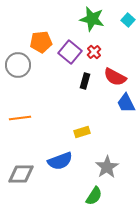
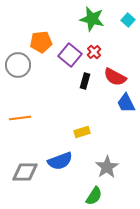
purple square: moved 3 px down
gray diamond: moved 4 px right, 2 px up
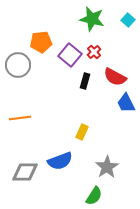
yellow rectangle: rotated 49 degrees counterclockwise
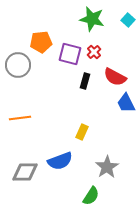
purple square: moved 1 px up; rotated 25 degrees counterclockwise
green semicircle: moved 3 px left
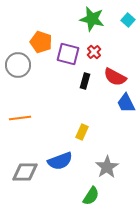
orange pentagon: rotated 25 degrees clockwise
purple square: moved 2 px left
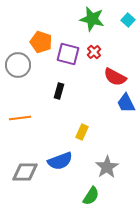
black rectangle: moved 26 px left, 10 px down
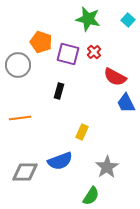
green star: moved 4 px left
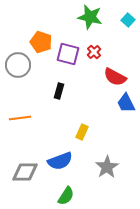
green star: moved 2 px right, 2 px up
green semicircle: moved 25 px left
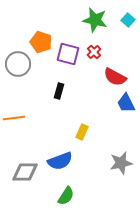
green star: moved 5 px right, 3 px down
gray circle: moved 1 px up
orange line: moved 6 px left
gray star: moved 14 px right, 4 px up; rotated 20 degrees clockwise
